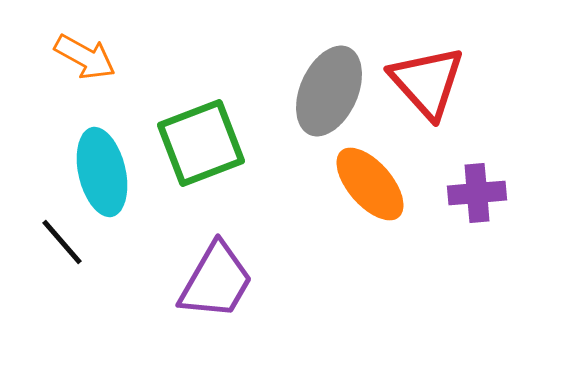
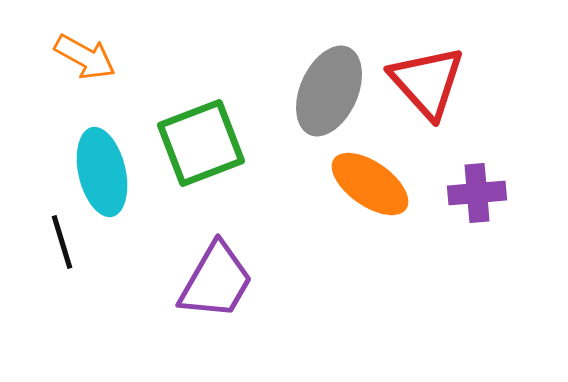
orange ellipse: rotated 14 degrees counterclockwise
black line: rotated 24 degrees clockwise
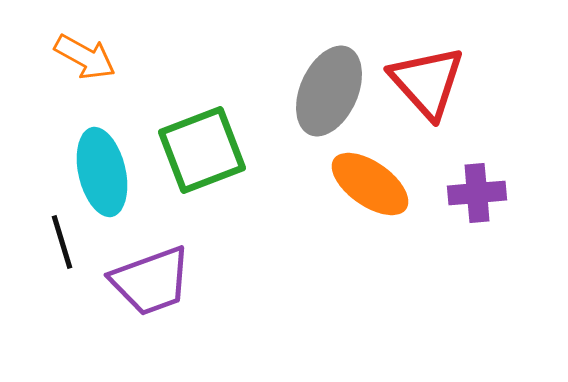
green square: moved 1 px right, 7 px down
purple trapezoid: moved 65 px left; rotated 40 degrees clockwise
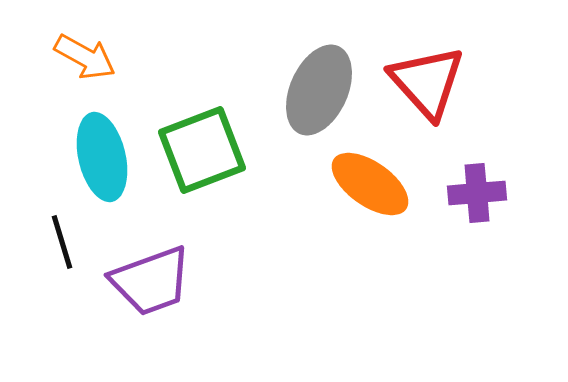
gray ellipse: moved 10 px left, 1 px up
cyan ellipse: moved 15 px up
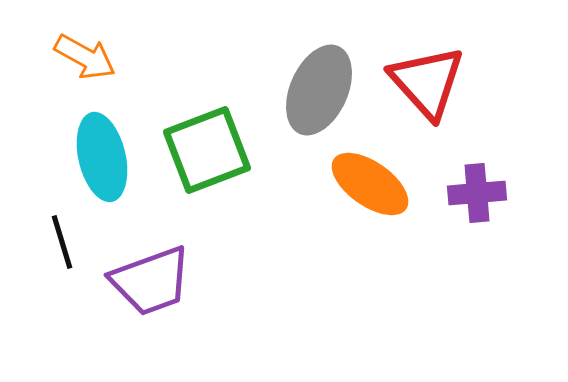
green square: moved 5 px right
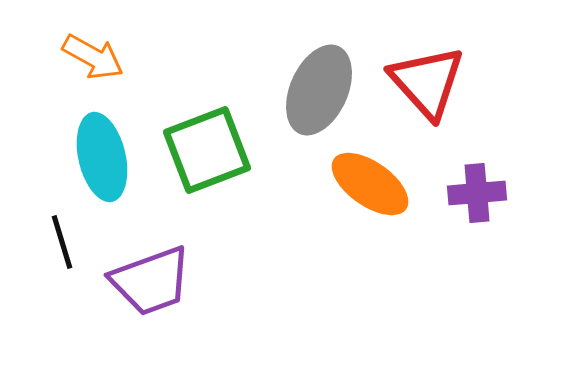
orange arrow: moved 8 px right
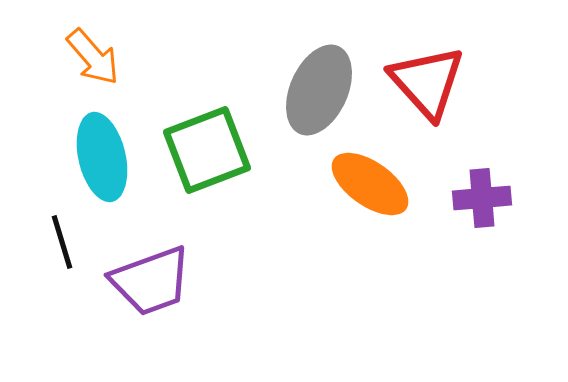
orange arrow: rotated 20 degrees clockwise
purple cross: moved 5 px right, 5 px down
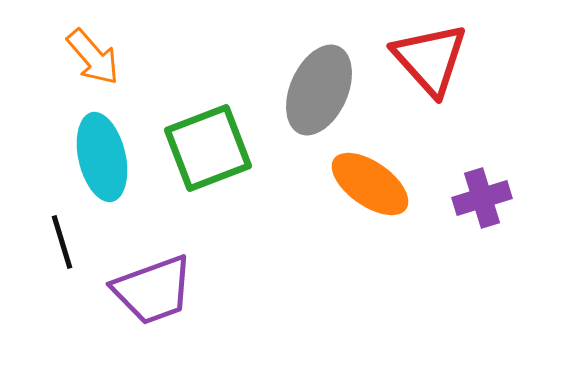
red triangle: moved 3 px right, 23 px up
green square: moved 1 px right, 2 px up
purple cross: rotated 12 degrees counterclockwise
purple trapezoid: moved 2 px right, 9 px down
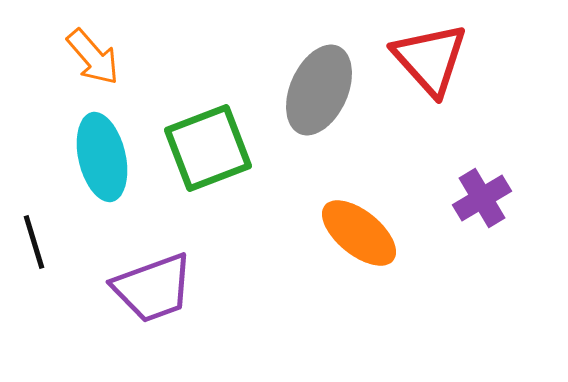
orange ellipse: moved 11 px left, 49 px down; rotated 4 degrees clockwise
purple cross: rotated 14 degrees counterclockwise
black line: moved 28 px left
purple trapezoid: moved 2 px up
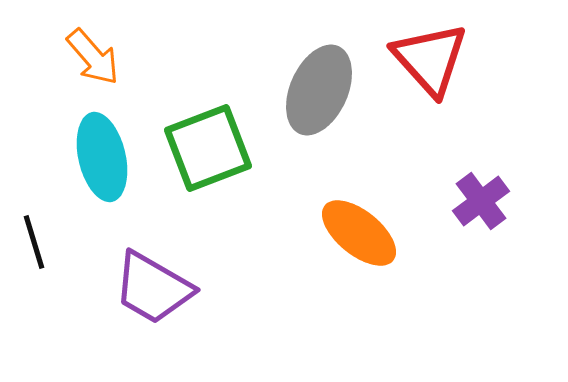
purple cross: moved 1 px left, 3 px down; rotated 6 degrees counterclockwise
purple trapezoid: rotated 50 degrees clockwise
